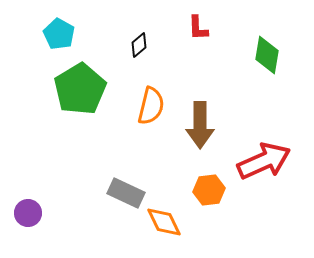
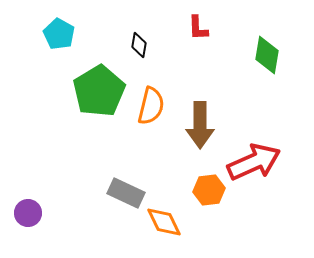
black diamond: rotated 40 degrees counterclockwise
green pentagon: moved 19 px right, 2 px down
red arrow: moved 10 px left, 1 px down
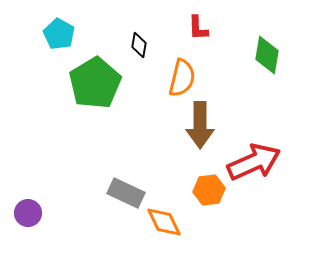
green pentagon: moved 4 px left, 8 px up
orange semicircle: moved 31 px right, 28 px up
